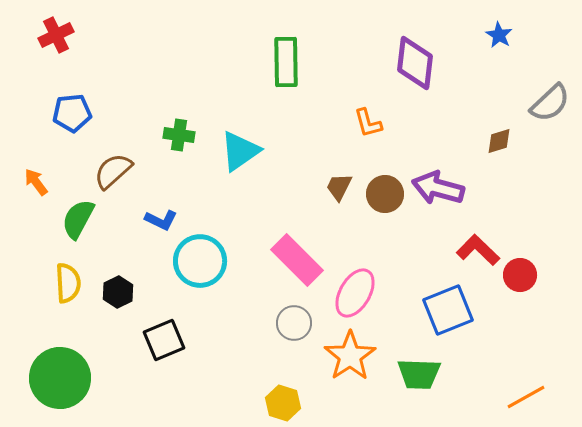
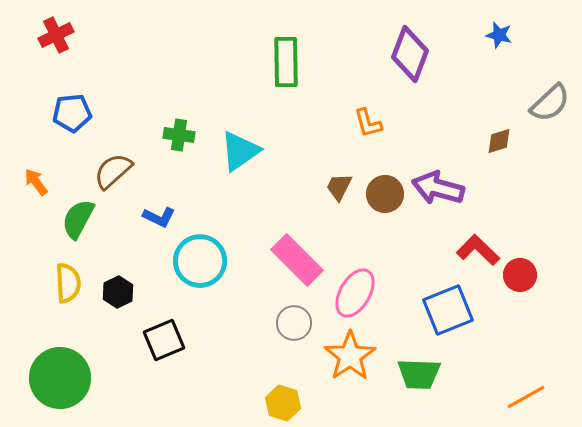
blue star: rotated 16 degrees counterclockwise
purple diamond: moved 5 px left, 9 px up; rotated 14 degrees clockwise
blue L-shape: moved 2 px left, 3 px up
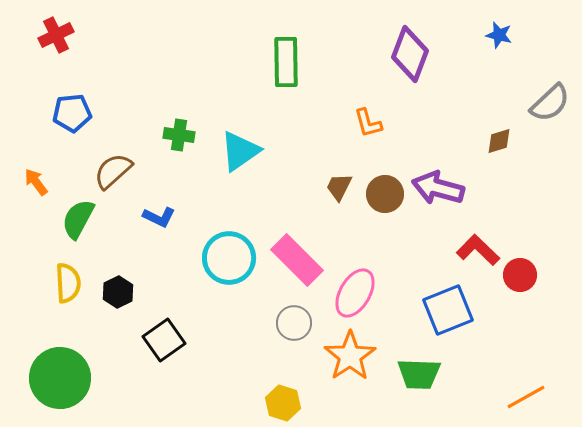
cyan circle: moved 29 px right, 3 px up
black square: rotated 12 degrees counterclockwise
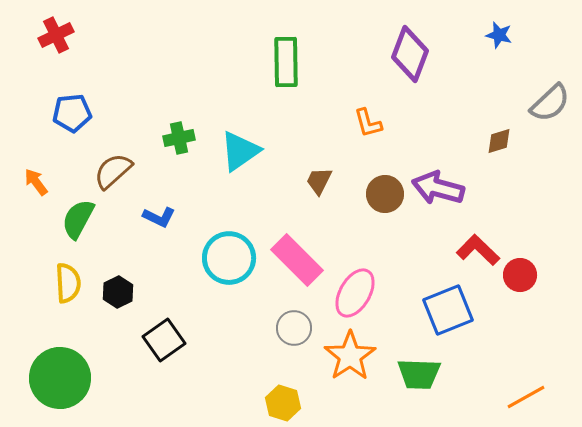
green cross: moved 3 px down; rotated 20 degrees counterclockwise
brown trapezoid: moved 20 px left, 6 px up
gray circle: moved 5 px down
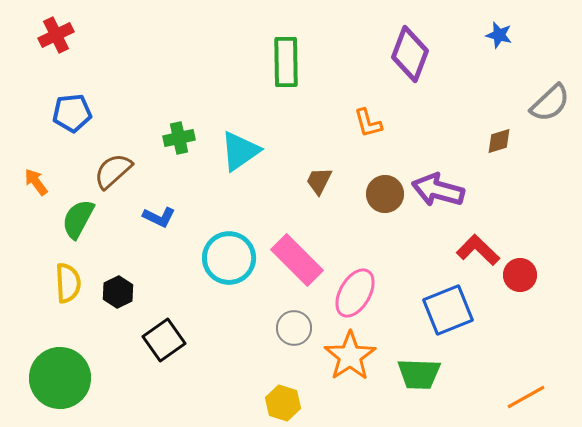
purple arrow: moved 2 px down
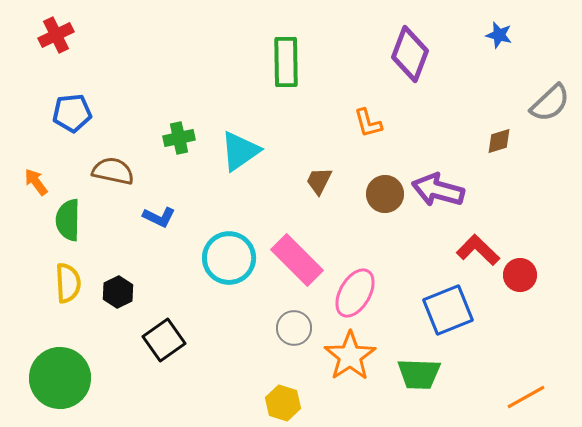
brown semicircle: rotated 54 degrees clockwise
green semicircle: moved 10 px left, 1 px down; rotated 27 degrees counterclockwise
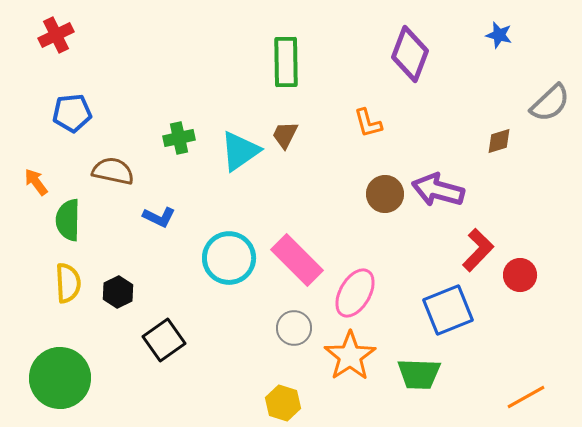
brown trapezoid: moved 34 px left, 46 px up
red L-shape: rotated 90 degrees clockwise
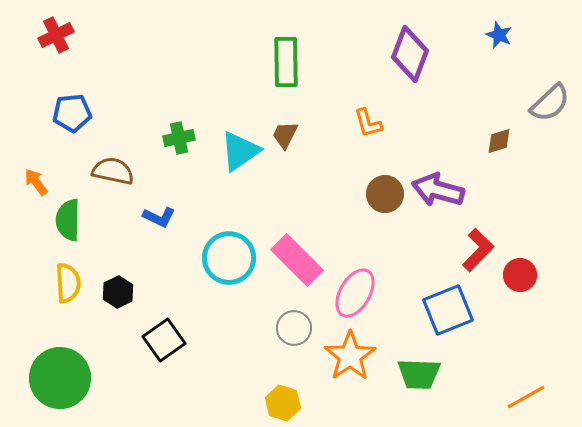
blue star: rotated 8 degrees clockwise
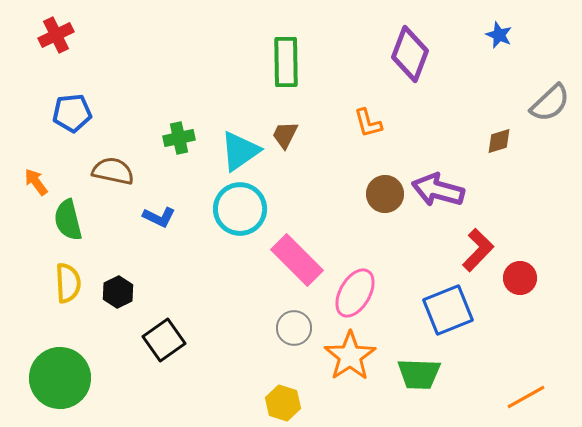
green semicircle: rotated 15 degrees counterclockwise
cyan circle: moved 11 px right, 49 px up
red circle: moved 3 px down
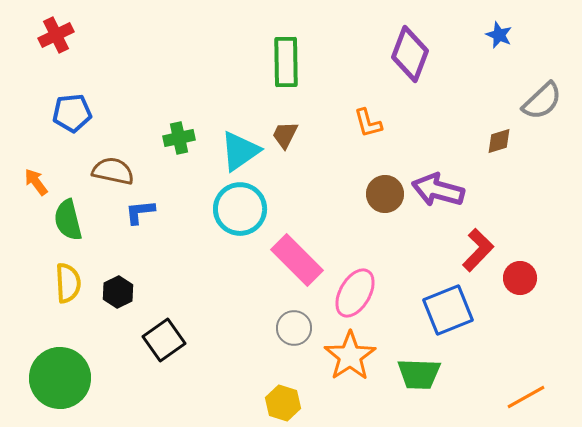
gray semicircle: moved 8 px left, 2 px up
blue L-shape: moved 19 px left, 5 px up; rotated 148 degrees clockwise
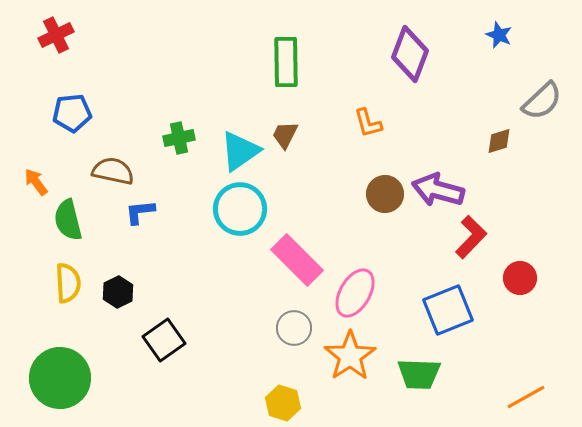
red L-shape: moved 7 px left, 13 px up
